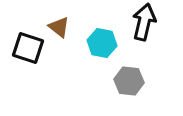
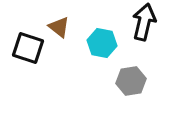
gray hexagon: moved 2 px right; rotated 16 degrees counterclockwise
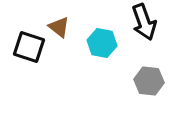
black arrow: rotated 147 degrees clockwise
black square: moved 1 px right, 1 px up
gray hexagon: moved 18 px right; rotated 16 degrees clockwise
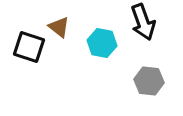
black arrow: moved 1 px left
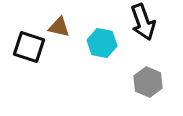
brown triangle: rotated 25 degrees counterclockwise
gray hexagon: moved 1 px left, 1 px down; rotated 16 degrees clockwise
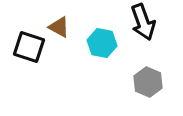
brown triangle: rotated 15 degrees clockwise
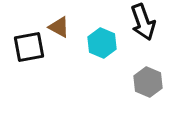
cyan hexagon: rotated 12 degrees clockwise
black square: rotated 28 degrees counterclockwise
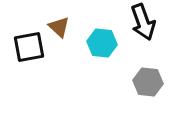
brown triangle: rotated 15 degrees clockwise
cyan hexagon: rotated 16 degrees counterclockwise
gray hexagon: rotated 16 degrees counterclockwise
